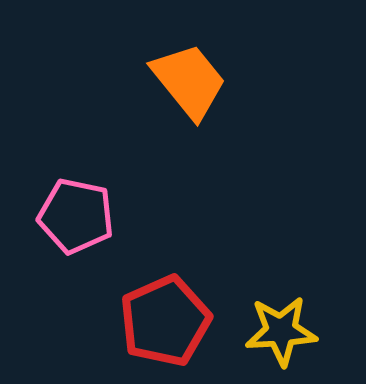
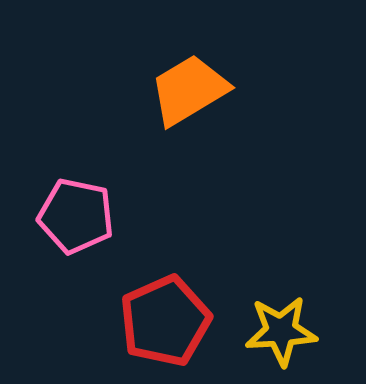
orange trapezoid: moved 9 px down; rotated 82 degrees counterclockwise
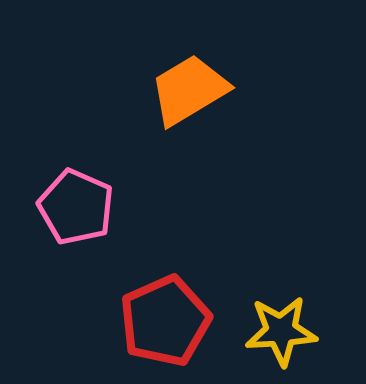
pink pentagon: moved 9 px up; rotated 12 degrees clockwise
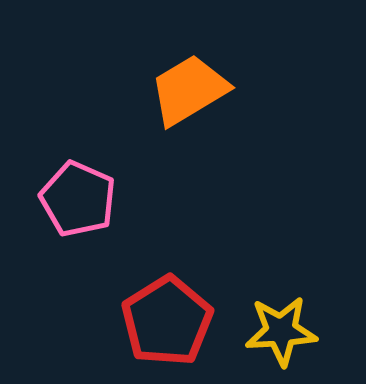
pink pentagon: moved 2 px right, 8 px up
red pentagon: moved 2 px right; rotated 8 degrees counterclockwise
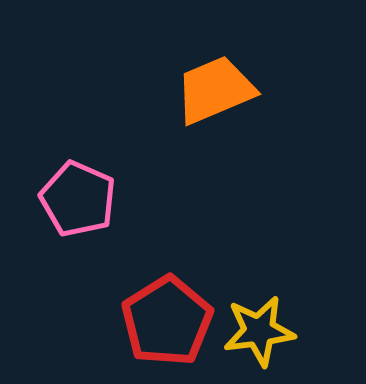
orange trapezoid: moved 26 px right; rotated 8 degrees clockwise
yellow star: moved 22 px left; rotated 4 degrees counterclockwise
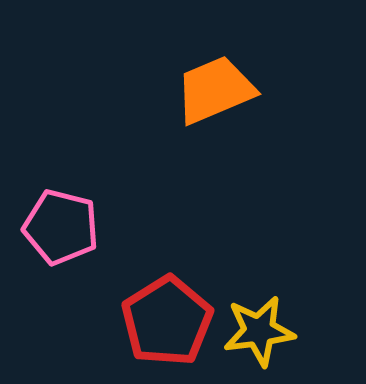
pink pentagon: moved 17 px left, 28 px down; rotated 10 degrees counterclockwise
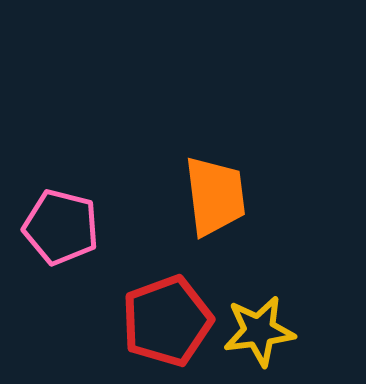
orange trapezoid: moved 106 px down; rotated 106 degrees clockwise
red pentagon: rotated 12 degrees clockwise
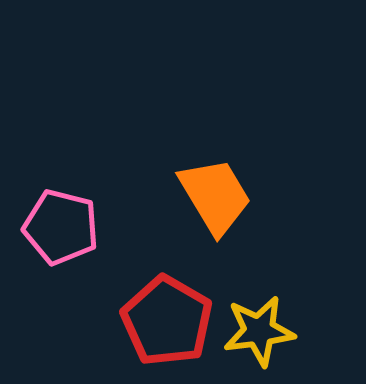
orange trapezoid: rotated 24 degrees counterclockwise
red pentagon: rotated 22 degrees counterclockwise
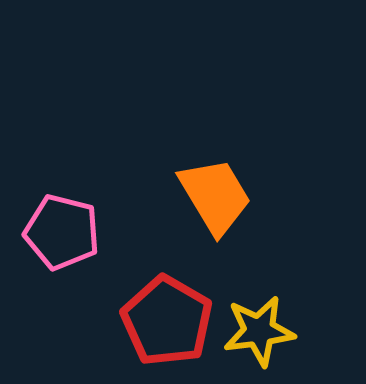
pink pentagon: moved 1 px right, 5 px down
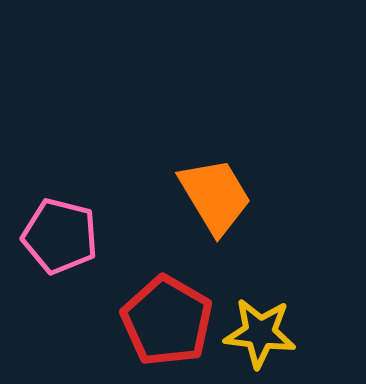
pink pentagon: moved 2 px left, 4 px down
yellow star: moved 1 px right, 2 px down; rotated 14 degrees clockwise
